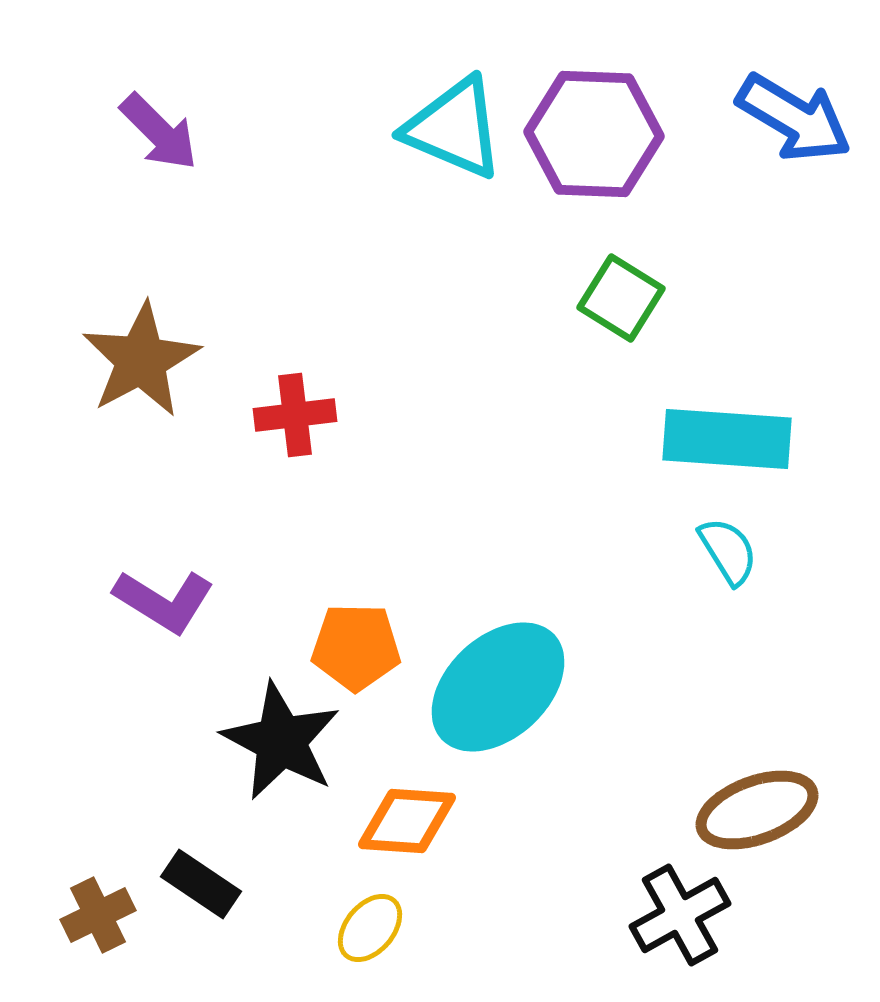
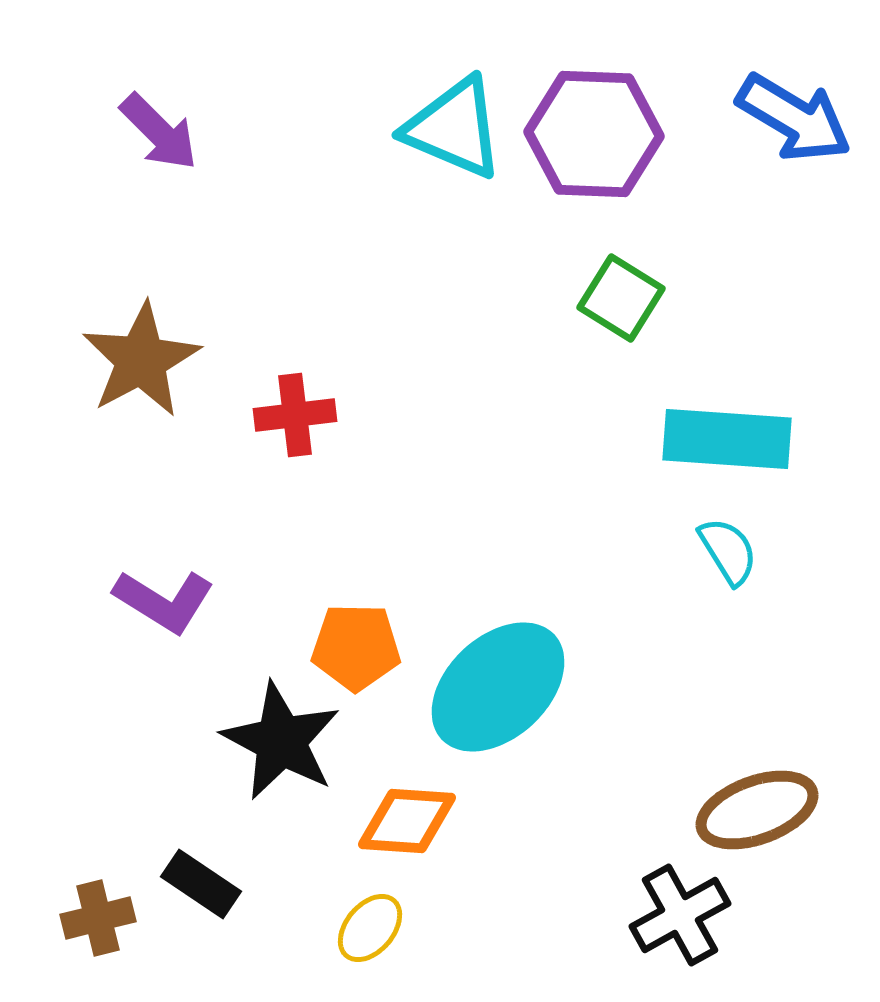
brown cross: moved 3 px down; rotated 12 degrees clockwise
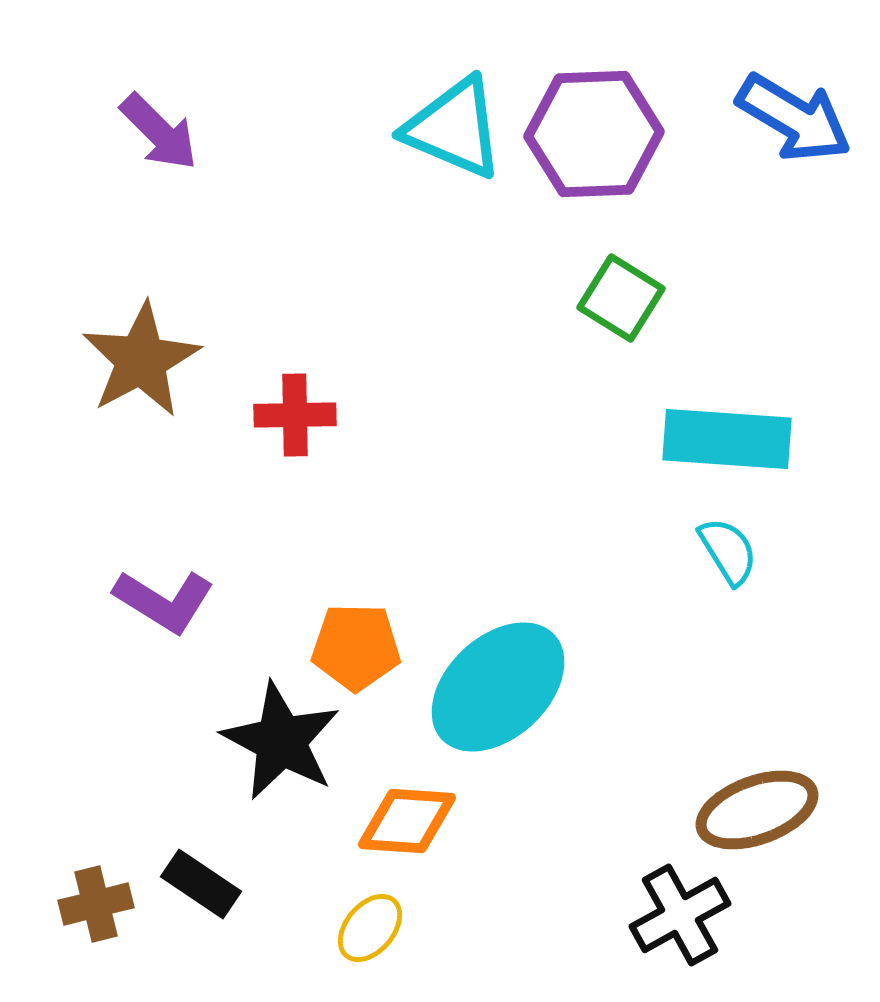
purple hexagon: rotated 4 degrees counterclockwise
red cross: rotated 6 degrees clockwise
brown cross: moved 2 px left, 14 px up
